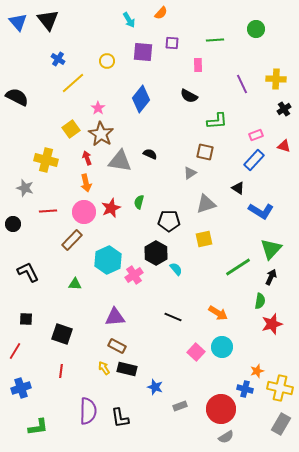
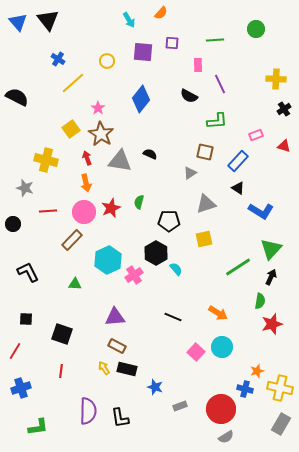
purple line at (242, 84): moved 22 px left
blue rectangle at (254, 160): moved 16 px left, 1 px down
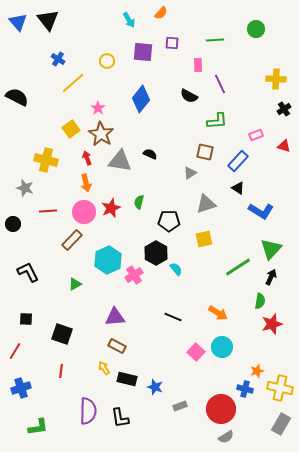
green triangle at (75, 284): rotated 32 degrees counterclockwise
black rectangle at (127, 369): moved 10 px down
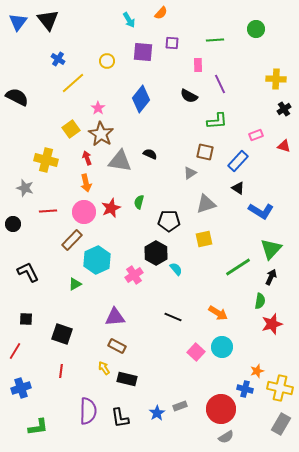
blue triangle at (18, 22): rotated 18 degrees clockwise
cyan hexagon at (108, 260): moved 11 px left
blue star at (155, 387): moved 2 px right, 26 px down; rotated 21 degrees clockwise
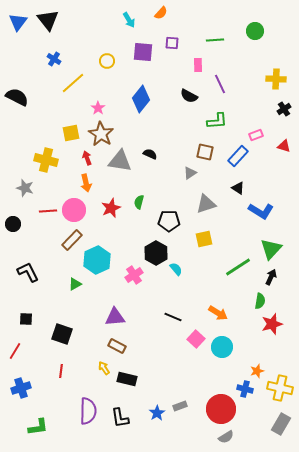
green circle at (256, 29): moved 1 px left, 2 px down
blue cross at (58, 59): moved 4 px left
yellow square at (71, 129): moved 4 px down; rotated 24 degrees clockwise
blue rectangle at (238, 161): moved 5 px up
pink circle at (84, 212): moved 10 px left, 2 px up
pink square at (196, 352): moved 13 px up
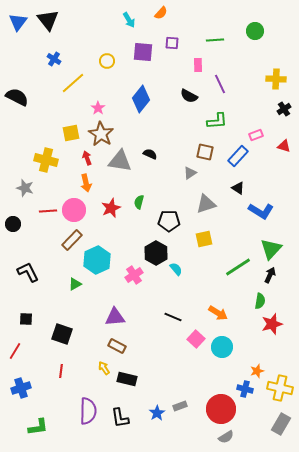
black arrow at (271, 277): moved 1 px left, 2 px up
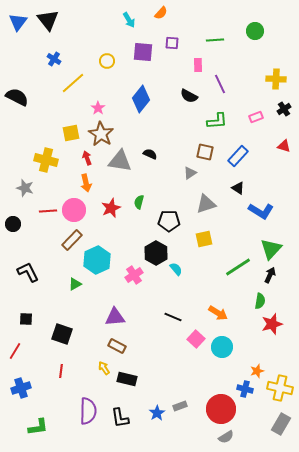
pink rectangle at (256, 135): moved 18 px up
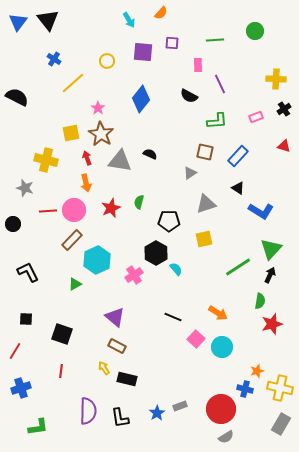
purple triangle at (115, 317): rotated 45 degrees clockwise
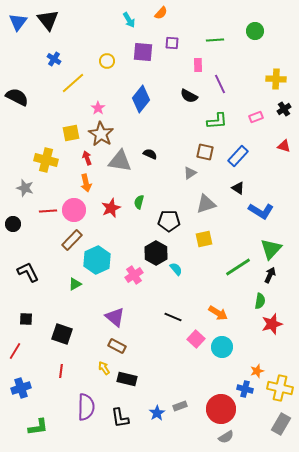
purple semicircle at (88, 411): moved 2 px left, 4 px up
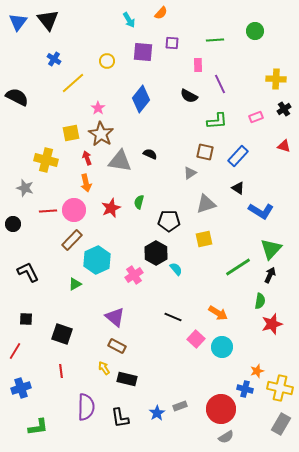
red line at (61, 371): rotated 16 degrees counterclockwise
